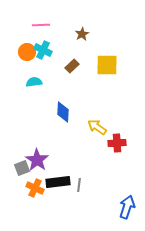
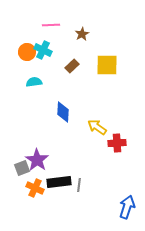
pink line: moved 10 px right
black rectangle: moved 1 px right
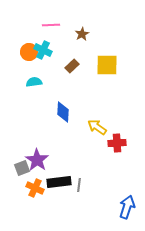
orange circle: moved 2 px right
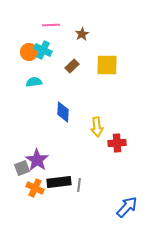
yellow arrow: rotated 132 degrees counterclockwise
blue arrow: rotated 25 degrees clockwise
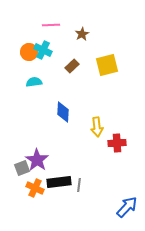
yellow square: rotated 15 degrees counterclockwise
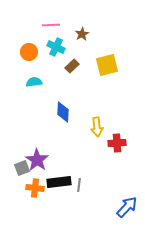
cyan cross: moved 13 px right, 3 px up
orange cross: rotated 18 degrees counterclockwise
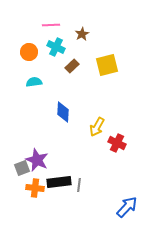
yellow arrow: rotated 36 degrees clockwise
red cross: rotated 30 degrees clockwise
purple star: rotated 10 degrees counterclockwise
